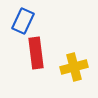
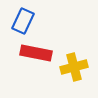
red rectangle: rotated 72 degrees counterclockwise
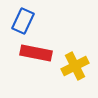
yellow cross: moved 1 px right, 1 px up; rotated 12 degrees counterclockwise
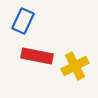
red rectangle: moved 1 px right, 3 px down
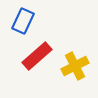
red rectangle: rotated 52 degrees counterclockwise
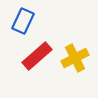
yellow cross: moved 8 px up
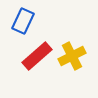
yellow cross: moved 3 px left, 2 px up
